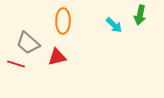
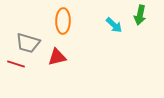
gray trapezoid: rotated 25 degrees counterclockwise
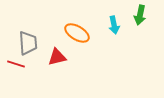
orange ellipse: moved 14 px right, 12 px down; rotated 60 degrees counterclockwise
cyan arrow: rotated 36 degrees clockwise
gray trapezoid: rotated 110 degrees counterclockwise
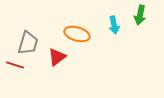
orange ellipse: moved 1 px down; rotated 15 degrees counterclockwise
gray trapezoid: rotated 20 degrees clockwise
red triangle: rotated 24 degrees counterclockwise
red line: moved 1 px left, 1 px down
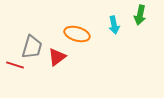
gray trapezoid: moved 4 px right, 4 px down
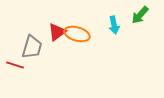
green arrow: rotated 30 degrees clockwise
red triangle: moved 25 px up
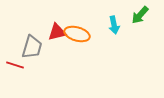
red triangle: rotated 24 degrees clockwise
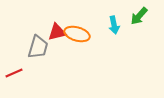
green arrow: moved 1 px left, 1 px down
gray trapezoid: moved 6 px right
red line: moved 1 px left, 8 px down; rotated 42 degrees counterclockwise
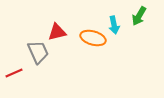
green arrow: rotated 12 degrees counterclockwise
orange ellipse: moved 16 px right, 4 px down
gray trapezoid: moved 5 px down; rotated 40 degrees counterclockwise
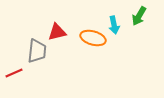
gray trapezoid: moved 1 px left, 1 px up; rotated 30 degrees clockwise
